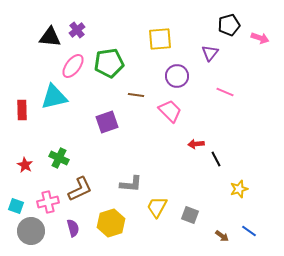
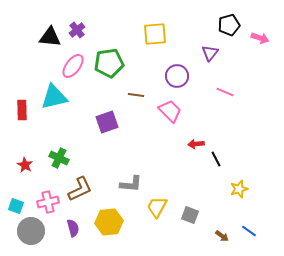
yellow square: moved 5 px left, 5 px up
yellow hexagon: moved 2 px left, 1 px up; rotated 12 degrees clockwise
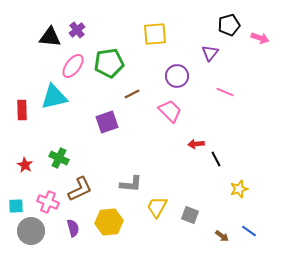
brown line: moved 4 px left, 1 px up; rotated 35 degrees counterclockwise
pink cross: rotated 35 degrees clockwise
cyan square: rotated 21 degrees counterclockwise
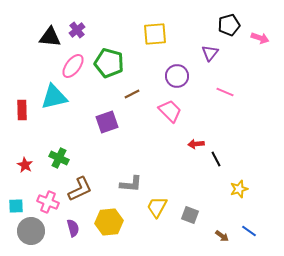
green pentagon: rotated 24 degrees clockwise
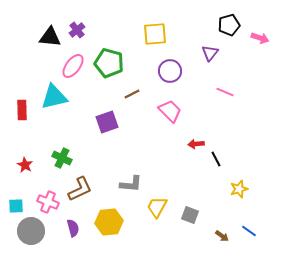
purple circle: moved 7 px left, 5 px up
green cross: moved 3 px right
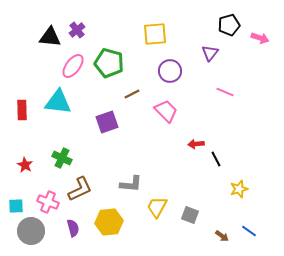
cyan triangle: moved 4 px right, 5 px down; rotated 20 degrees clockwise
pink trapezoid: moved 4 px left
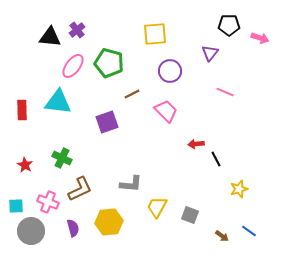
black pentagon: rotated 15 degrees clockwise
